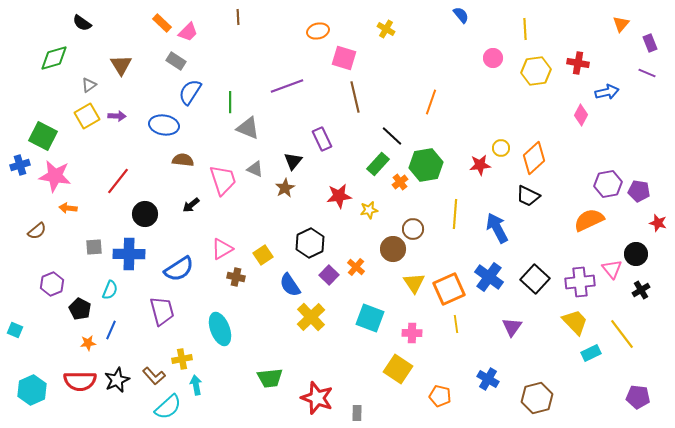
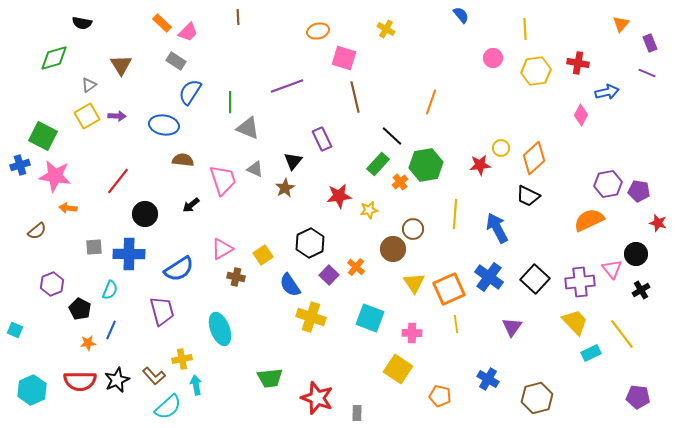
black semicircle at (82, 23): rotated 24 degrees counterclockwise
yellow cross at (311, 317): rotated 28 degrees counterclockwise
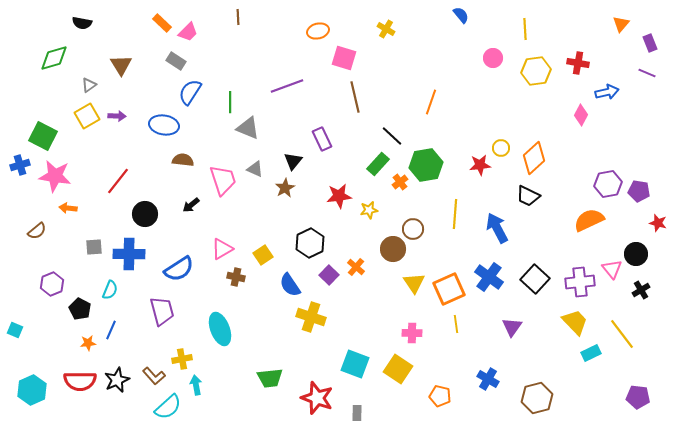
cyan square at (370, 318): moved 15 px left, 46 px down
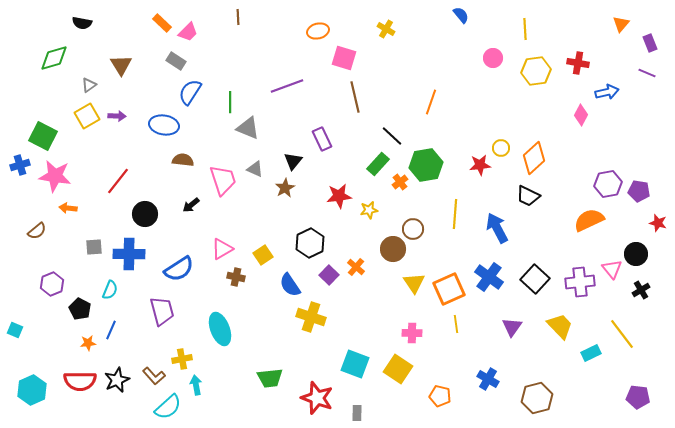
yellow trapezoid at (575, 322): moved 15 px left, 4 px down
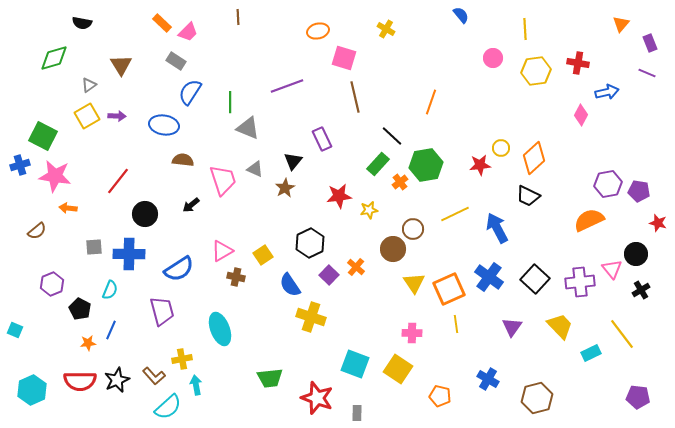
yellow line at (455, 214): rotated 60 degrees clockwise
pink triangle at (222, 249): moved 2 px down
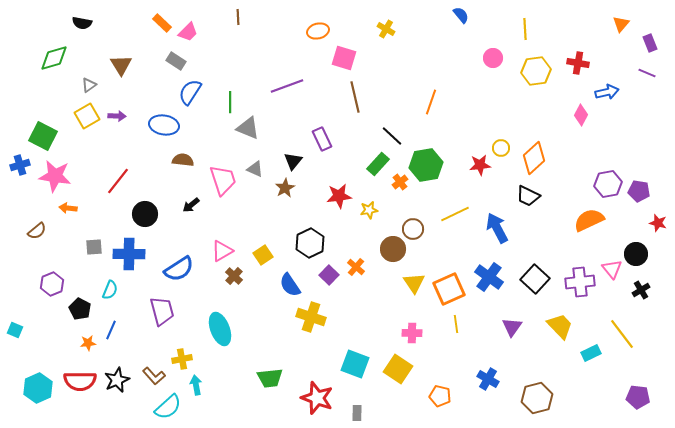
brown cross at (236, 277): moved 2 px left, 1 px up; rotated 30 degrees clockwise
cyan hexagon at (32, 390): moved 6 px right, 2 px up
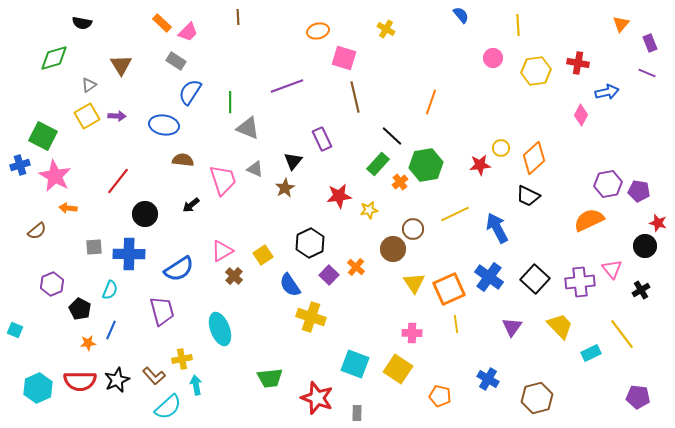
yellow line at (525, 29): moved 7 px left, 4 px up
pink star at (55, 176): rotated 20 degrees clockwise
black circle at (636, 254): moved 9 px right, 8 px up
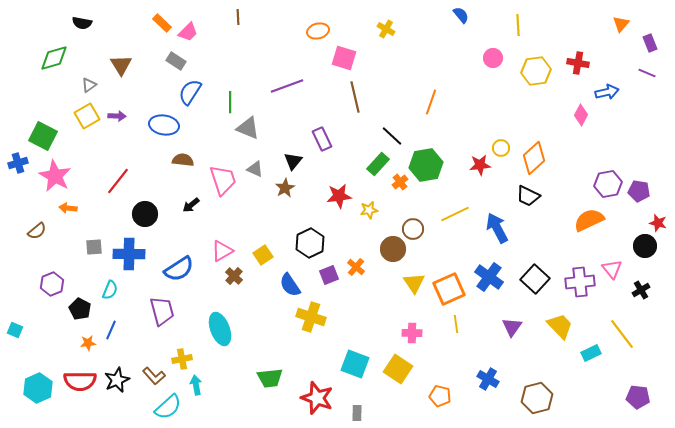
blue cross at (20, 165): moved 2 px left, 2 px up
purple square at (329, 275): rotated 24 degrees clockwise
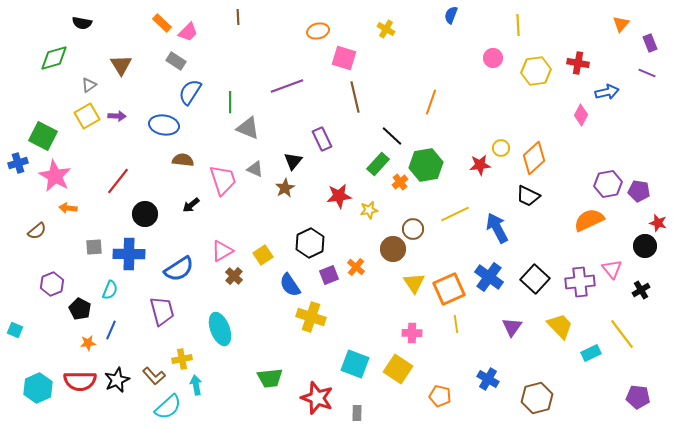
blue semicircle at (461, 15): moved 10 px left; rotated 120 degrees counterclockwise
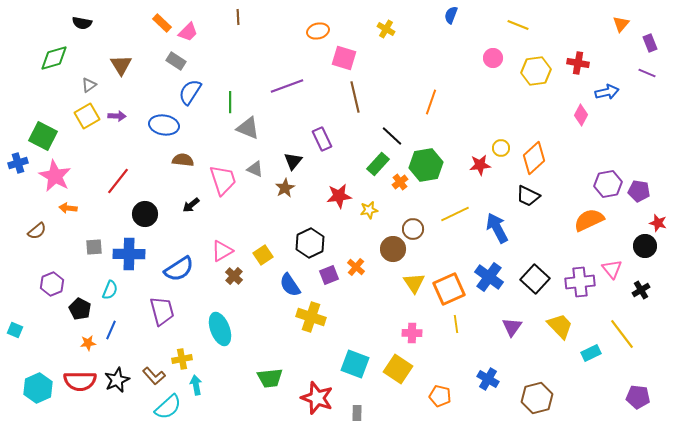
yellow line at (518, 25): rotated 65 degrees counterclockwise
